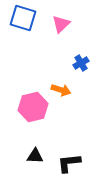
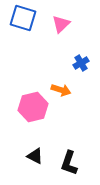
black triangle: rotated 24 degrees clockwise
black L-shape: rotated 65 degrees counterclockwise
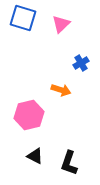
pink hexagon: moved 4 px left, 8 px down
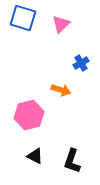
black L-shape: moved 3 px right, 2 px up
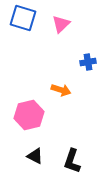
blue cross: moved 7 px right, 1 px up; rotated 21 degrees clockwise
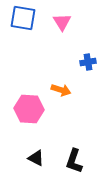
blue square: rotated 8 degrees counterclockwise
pink triangle: moved 1 px right, 2 px up; rotated 18 degrees counterclockwise
pink hexagon: moved 6 px up; rotated 16 degrees clockwise
black triangle: moved 1 px right, 2 px down
black L-shape: moved 2 px right
